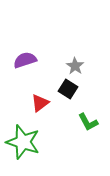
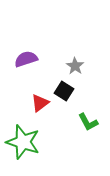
purple semicircle: moved 1 px right, 1 px up
black square: moved 4 px left, 2 px down
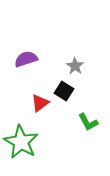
green star: moved 2 px left; rotated 12 degrees clockwise
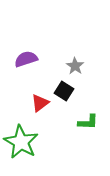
green L-shape: rotated 60 degrees counterclockwise
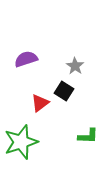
green L-shape: moved 14 px down
green star: rotated 24 degrees clockwise
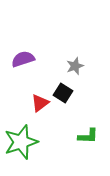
purple semicircle: moved 3 px left
gray star: rotated 18 degrees clockwise
black square: moved 1 px left, 2 px down
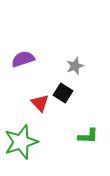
red triangle: rotated 36 degrees counterclockwise
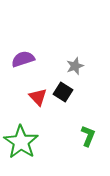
black square: moved 1 px up
red triangle: moved 2 px left, 6 px up
green L-shape: rotated 70 degrees counterclockwise
green star: rotated 20 degrees counterclockwise
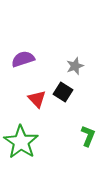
red triangle: moved 1 px left, 2 px down
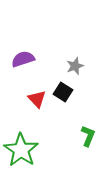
green star: moved 8 px down
